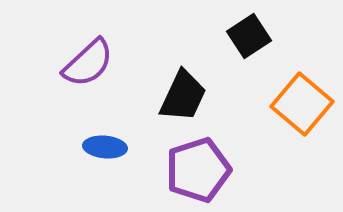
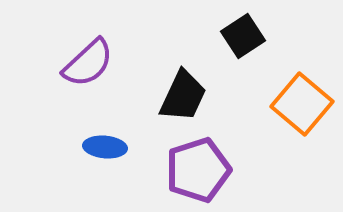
black square: moved 6 px left
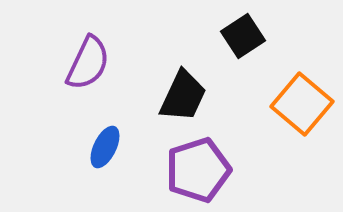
purple semicircle: rotated 22 degrees counterclockwise
blue ellipse: rotated 69 degrees counterclockwise
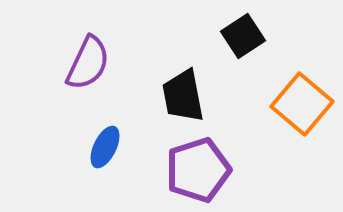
black trapezoid: rotated 144 degrees clockwise
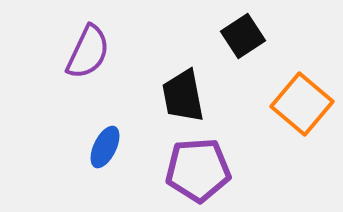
purple semicircle: moved 11 px up
purple pentagon: rotated 14 degrees clockwise
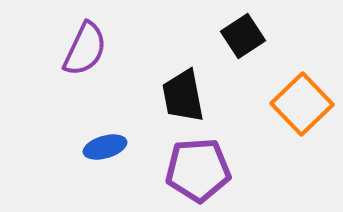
purple semicircle: moved 3 px left, 3 px up
orange square: rotated 6 degrees clockwise
blue ellipse: rotated 48 degrees clockwise
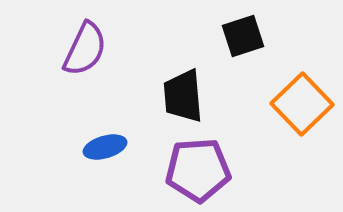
black square: rotated 15 degrees clockwise
black trapezoid: rotated 6 degrees clockwise
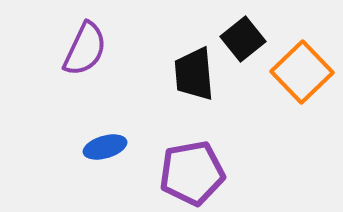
black square: moved 3 px down; rotated 21 degrees counterclockwise
black trapezoid: moved 11 px right, 22 px up
orange square: moved 32 px up
purple pentagon: moved 6 px left, 3 px down; rotated 6 degrees counterclockwise
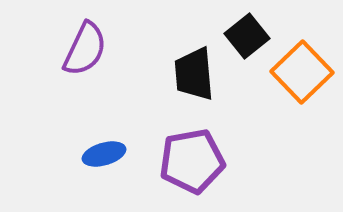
black square: moved 4 px right, 3 px up
blue ellipse: moved 1 px left, 7 px down
purple pentagon: moved 12 px up
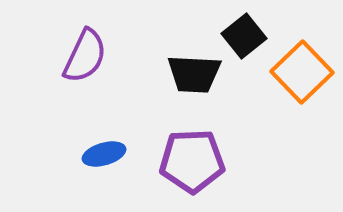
black square: moved 3 px left
purple semicircle: moved 7 px down
black trapezoid: rotated 82 degrees counterclockwise
purple pentagon: rotated 8 degrees clockwise
